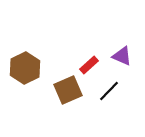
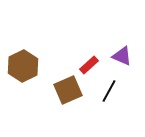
brown hexagon: moved 2 px left, 2 px up
black line: rotated 15 degrees counterclockwise
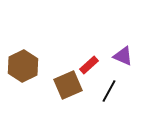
purple triangle: moved 1 px right
brown square: moved 5 px up
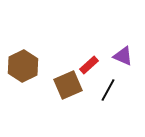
black line: moved 1 px left, 1 px up
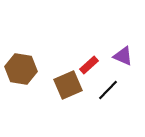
brown hexagon: moved 2 px left, 3 px down; rotated 24 degrees counterclockwise
black line: rotated 15 degrees clockwise
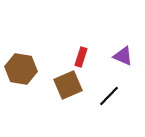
red rectangle: moved 8 px left, 8 px up; rotated 30 degrees counterclockwise
black line: moved 1 px right, 6 px down
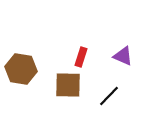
brown square: rotated 24 degrees clockwise
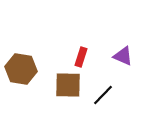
black line: moved 6 px left, 1 px up
